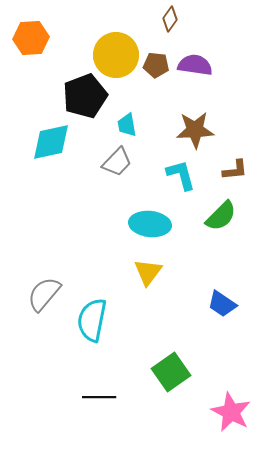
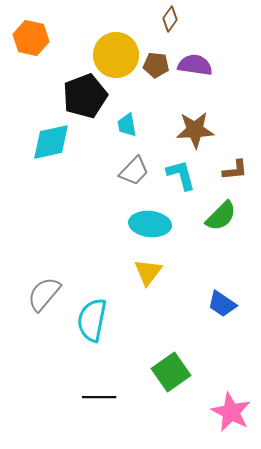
orange hexagon: rotated 16 degrees clockwise
gray trapezoid: moved 17 px right, 9 px down
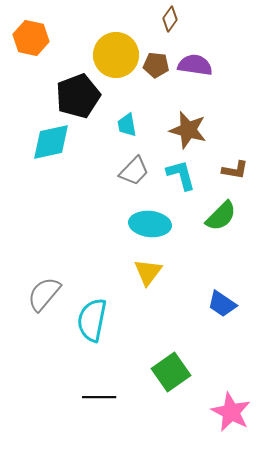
black pentagon: moved 7 px left
brown star: moved 7 px left; rotated 18 degrees clockwise
brown L-shape: rotated 16 degrees clockwise
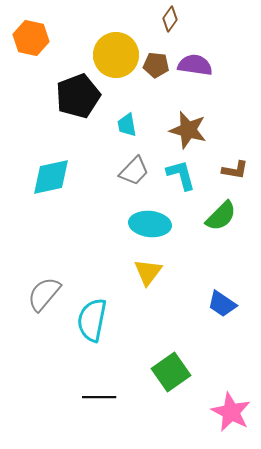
cyan diamond: moved 35 px down
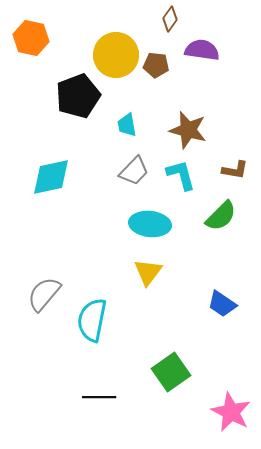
purple semicircle: moved 7 px right, 15 px up
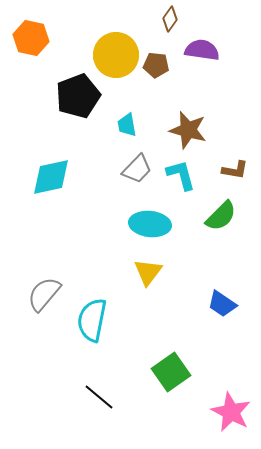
gray trapezoid: moved 3 px right, 2 px up
black line: rotated 40 degrees clockwise
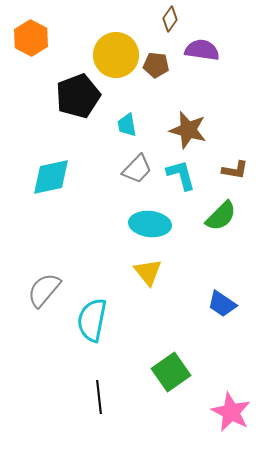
orange hexagon: rotated 16 degrees clockwise
yellow triangle: rotated 16 degrees counterclockwise
gray semicircle: moved 4 px up
black line: rotated 44 degrees clockwise
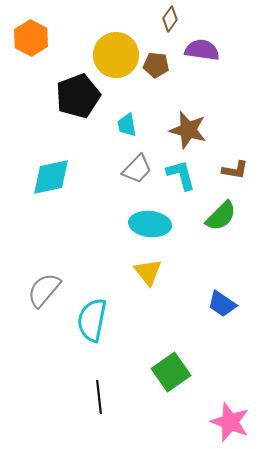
pink star: moved 1 px left, 10 px down; rotated 6 degrees counterclockwise
